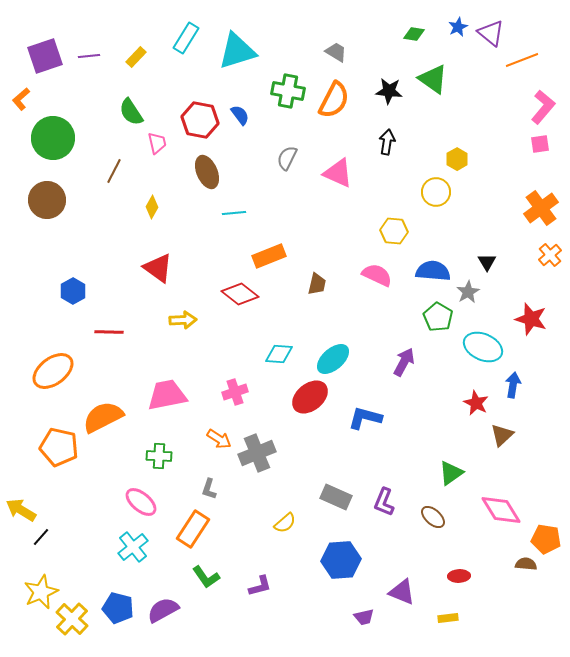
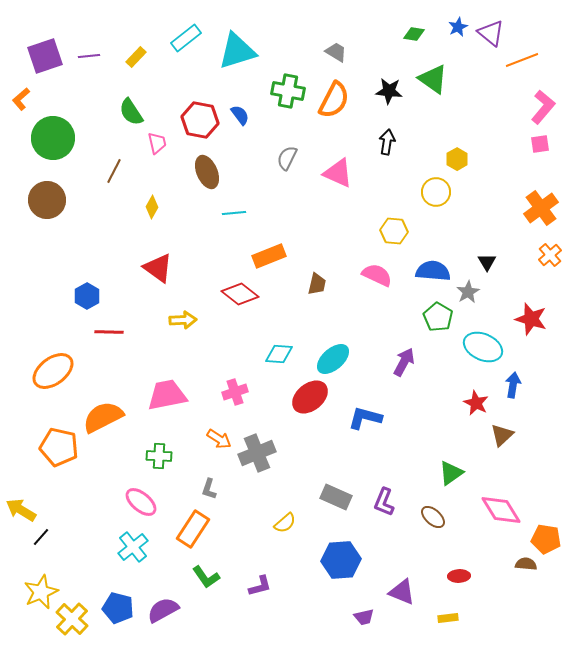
cyan rectangle at (186, 38): rotated 20 degrees clockwise
blue hexagon at (73, 291): moved 14 px right, 5 px down
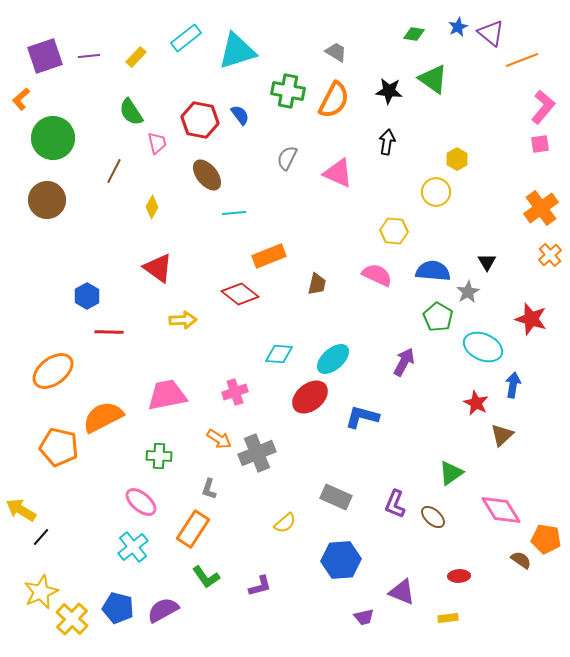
brown ellipse at (207, 172): moved 3 px down; rotated 16 degrees counterclockwise
blue L-shape at (365, 418): moved 3 px left, 1 px up
purple L-shape at (384, 502): moved 11 px right, 2 px down
brown semicircle at (526, 564): moved 5 px left, 4 px up; rotated 30 degrees clockwise
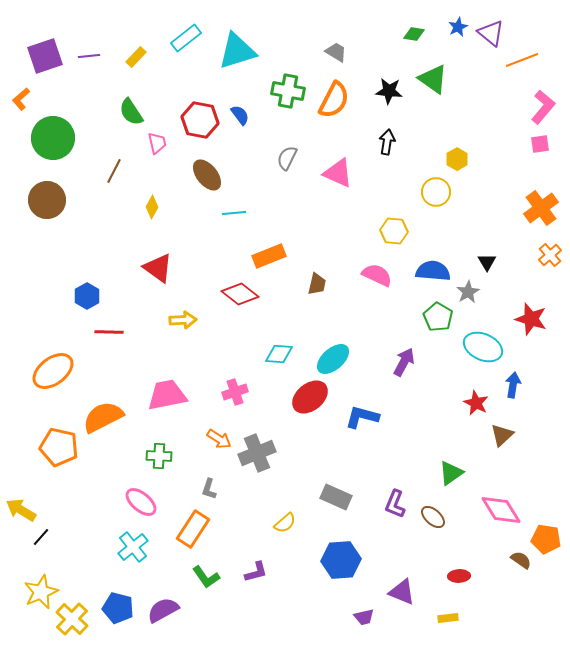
purple L-shape at (260, 586): moved 4 px left, 14 px up
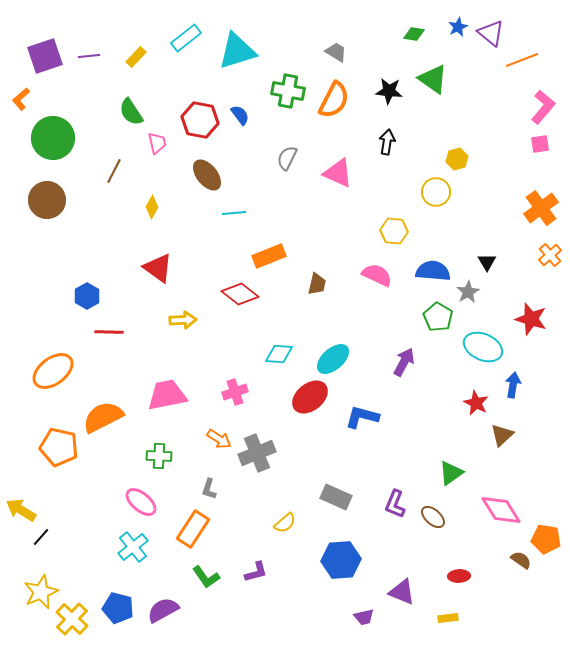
yellow hexagon at (457, 159): rotated 15 degrees clockwise
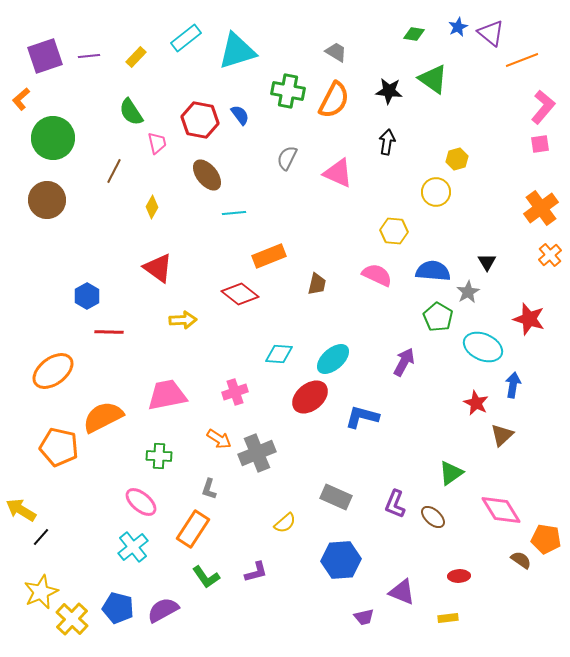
red star at (531, 319): moved 2 px left
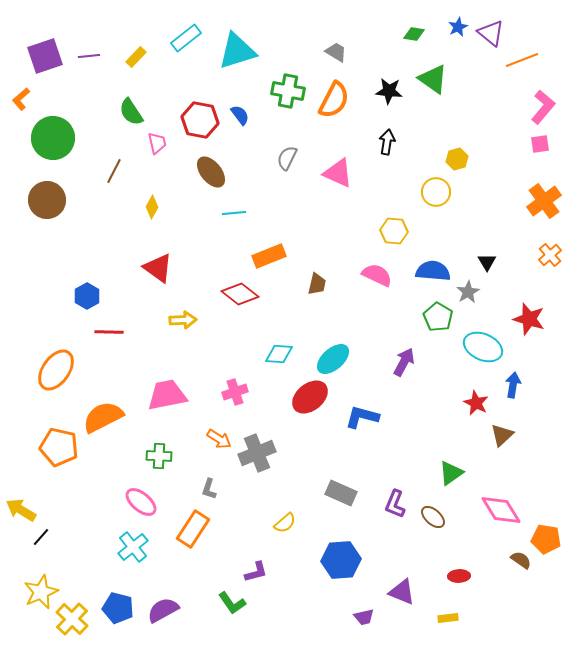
brown ellipse at (207, 175): moved 4 px right, 3 px up
orange cross at (541, 208): moved 3 px right, 7 px up
orange ellipse at (53, 371): moved 3 px right, 1 px up; rotated 18 degrees counterclockwise
gray rectangle at (336, 497): moved 5 px right, 4 px up
green L-shape at (206, 577): moved 26 px right, 26 px down
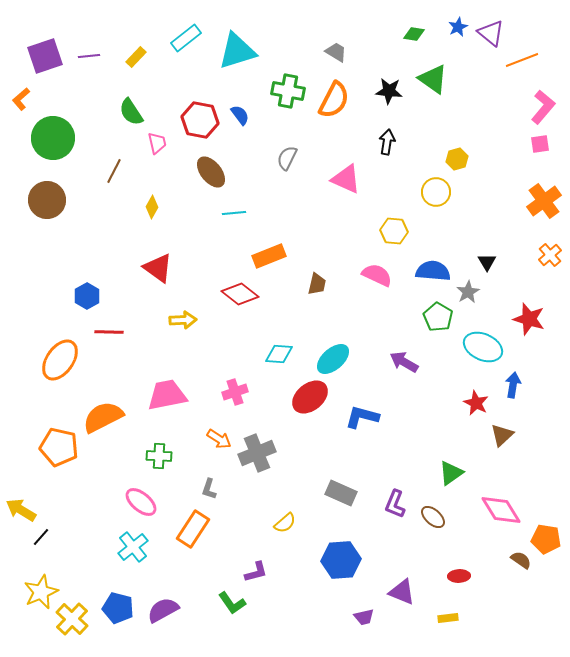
pink triangle at (338, 173): moved 8 px right, 6 px down
purple arrow at (404, 362): rotated 88 degrees counterclockwise
orange ellipse at (56, 370): moved 4 px right, 10 px up
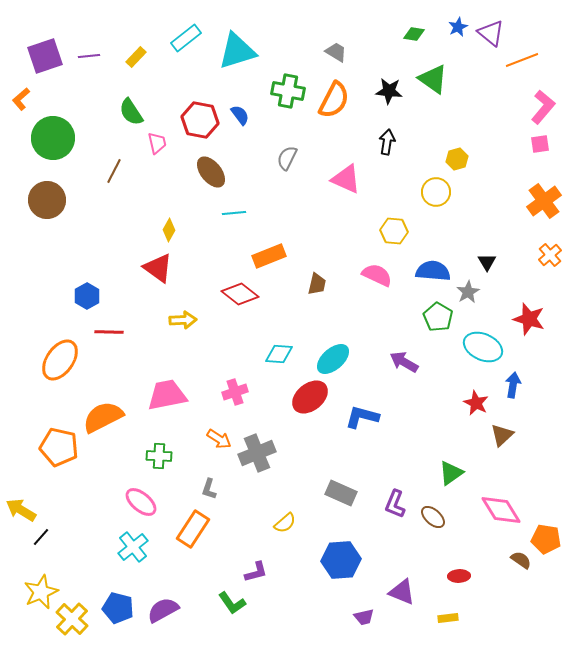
yellow diamond at (152, 207): moved 17 px right, 23 px down
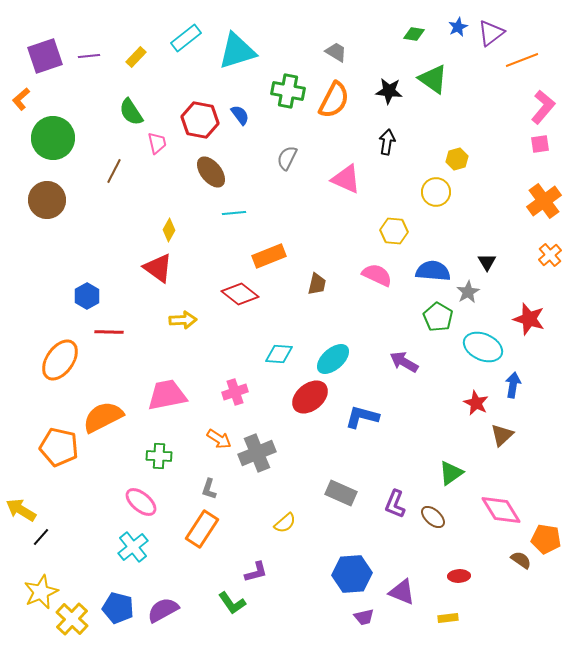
purple triangle at (491, 33): rotated 44 degrees clockwise
orange rectangle at (193, 529): moved 9 px right
blue hexagon at (341, 560): moved 11 px right, 14 px down
